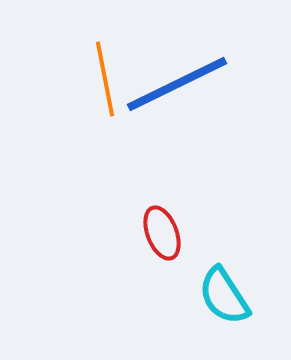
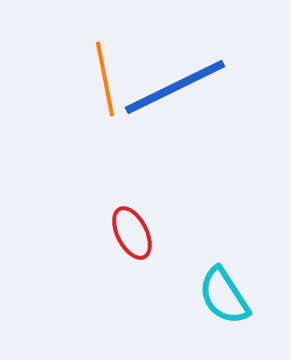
blue line: moved 2 px left, 3 px down
red ellipse: moved 30 px left; rotated 6 degrees counterclockwise
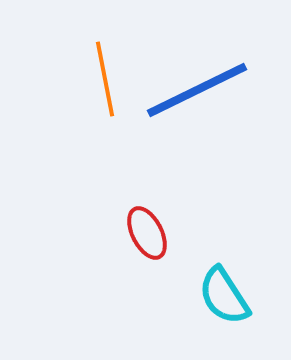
blue line: moved 22 px right, 3 px down
red ellipse: moved 15 px right
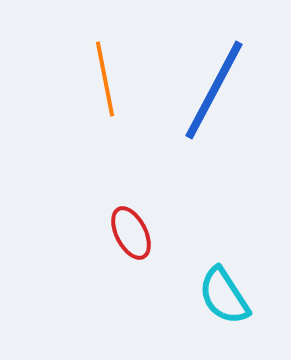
blue line: moved 17 px right; rotated 36 degrees counterclockwise
red ellipse: moved 16 px left
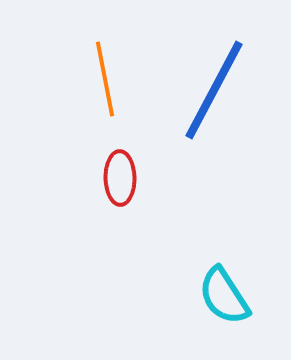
red ellipse: moved 11 px left, 55 px up; rotated 26 degrees clockwise
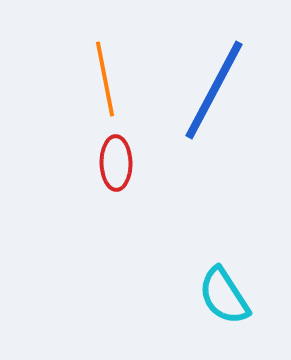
red ellipse: moved 4 px left, 15 px up
